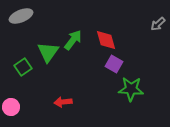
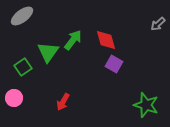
gray ellipse: moved 1 px right; rotated 15 degrees counterclockwise
green star: moved 15 px right, 16 px down; rotated 15 degrees clockwise
red arrow: rotated 54 degrees counterclockwise
pink circle: moved 3 px right, 9 px up
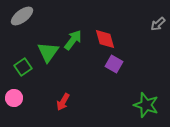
red diamond: moved 1 px left, 1 px up
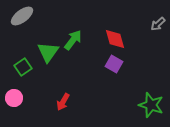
red diamond: moved 10 px right
green star: moved 5 px right
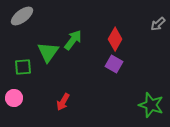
red diamond: rotated 45 degrees clockwise
green square: rotated 30 degrees clockwise
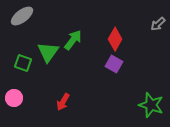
green square: moved 4 px up; rotated 24 degrees clockwise
